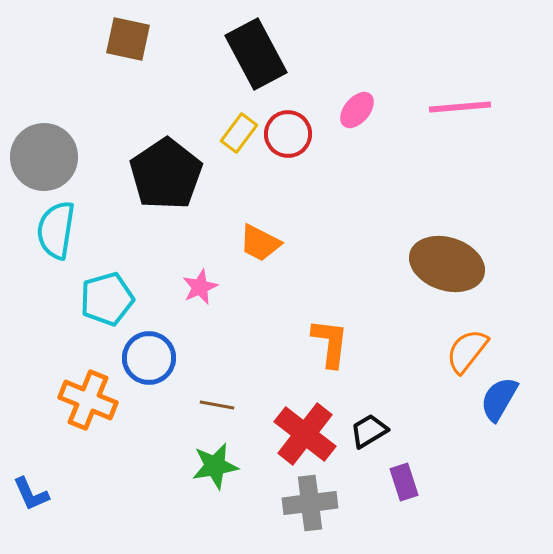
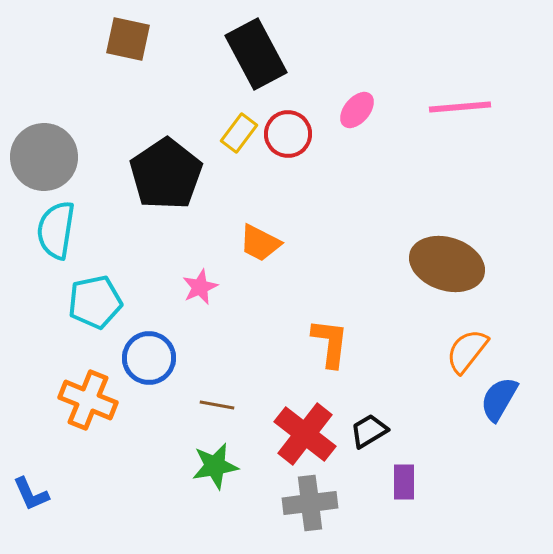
cyan pentagon: moved 12 px left, 3 px down; rotated 4 degrees clockwise
purple rectangle: rotated 18 degrees clockwise
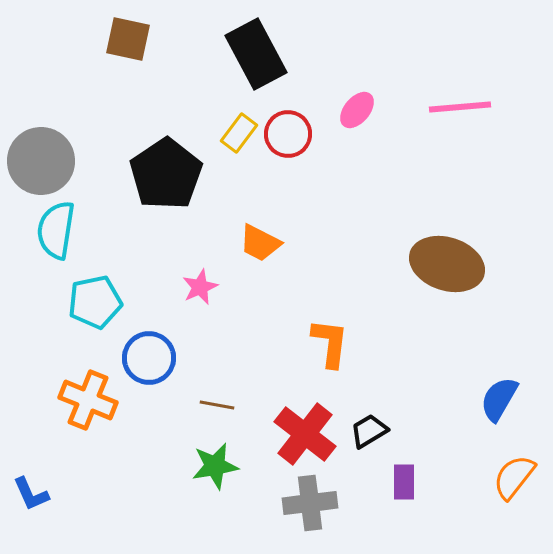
gray circle: moved 3 px left, 4 px down
orange semicircle: moved 47 px right, 126 px down
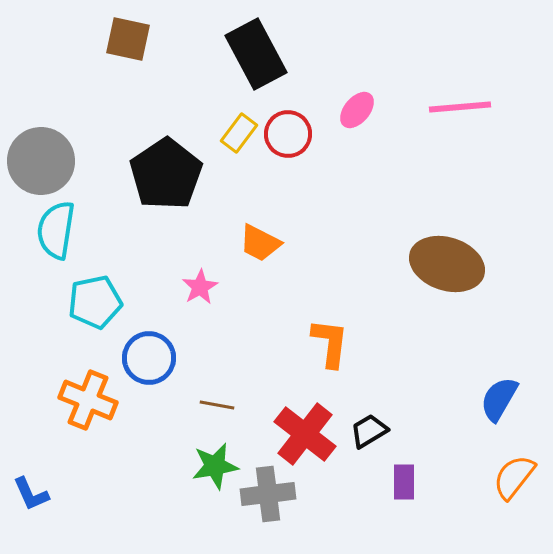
pink star: rotated 6 degrees counterclockwise
gray cross: moved 42 px left, 9 px up
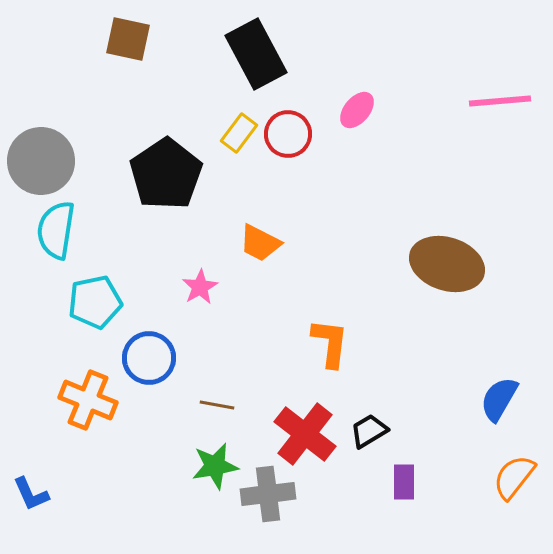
pink line: moved 40 px right, 6 px up
